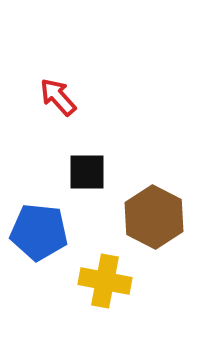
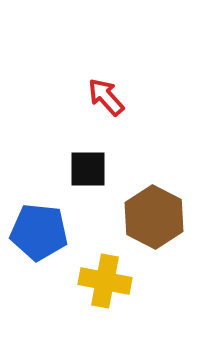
red arrow: moved 48 px right
black square: moved 1 px right, 3 px up
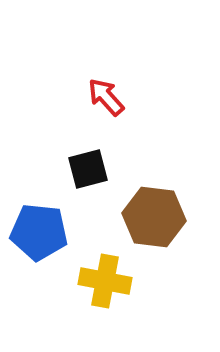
black square: rotated 15 degrees counterclockwise
brown hexagon: rotated 20 degrees counterclockwise
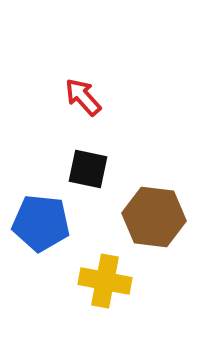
red arrow: moved 23 px left
black square: rotated 27 degrees clockwise
blue pentagon: moved 2 px right, 9 px up
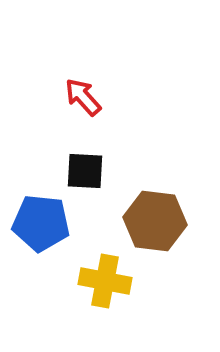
black square: moved 3 px left, 2 px down; rotated 9 degrees counterclockwise
brown hexagon: moved 1 px right, 4 px down
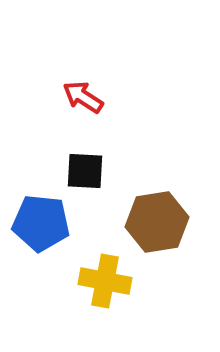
red arrow: rotated 15 degrees counterclockwise
brown hexagon: moved 2 px right, 1 px down; rotated 16 degrees counterclockwise
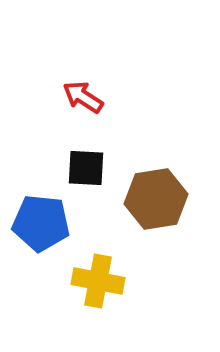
black square: moved 1 px right, 3 px up
brown hexagon: moved 1 px left, 23 px up
yellow cross: moved 7 px left
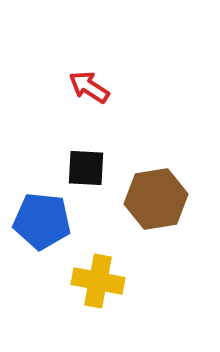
red arrow: moved 6 px right, 10 px up
blue pentagon: moved 1 px right, 2 px up
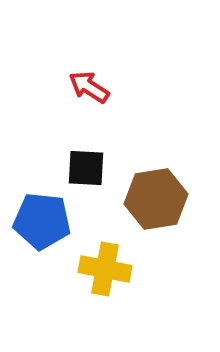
yellow cross: moved 7 px right, 12 px up
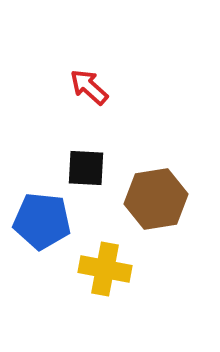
red arrow: rotated 9 degrees clockwise
